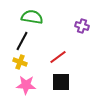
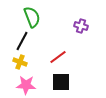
green semicircle: rotated 60 degrees clockwise
purple cross: moved 1 px left
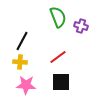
green semicircle: moved 26 px right
yellow cross: rotated 16 degrees counterclockwise
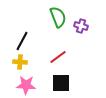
black square: moved 1 px down
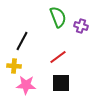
yellow cross: moved 6 px left, 4 px down
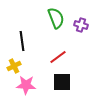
green semicircle: moved 2 px left, 1 px down
purple cross: moved 1 px up
black line: rotated 36 degrees counterclockwise
yellow cross: rotated 32 degrees counterclockwise
black square: moved 1 px right, 1 px up
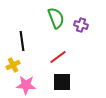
yellow cross: moved 1 px left, 1 px up
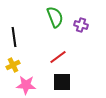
green semicircle: moved 1 px left, 1 px up
black line: moved 8 px left, 4 px up
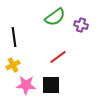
green semicircle: rotated 75 degrees clockwise
black square: moved 11 px left, 3 px down
